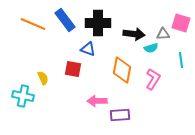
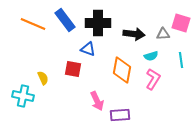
cyan semicircle: moved 8 px down
pink arrow: rotated 114 degrees counterclockwise
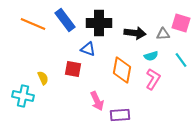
black cross: moved 1 px right
black arrow: moved 1 px right, 1 px up
cyan line: rotated 28 degrees counterclockwise
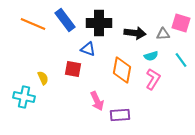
cyan cross: moved 1 px right, 1 px down
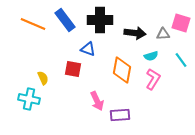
black cross: moved 1 px right, 3 px up
cyan cross: moved 5 px right, 2 px down
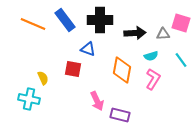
black arrow: rotated 10 degrees counterclockwise
purple rectangle: rotated 18 degrees clockwise
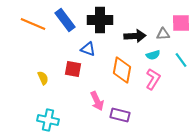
pink square: rotated 18 degrees counterclockwise
black arrow: moved 3 px down
cyan semicircle: moved 2 px right, 1 px up
cyan cross: moved 19 px right, 21 px down
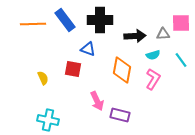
orange line: rotated 25 degrees counterclockwise
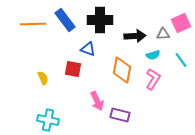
pink square: rotated 24 degrees counterclockwise
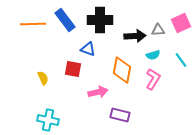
gray triangle: moved 5 px left, 4 px up
pink arrow: moved 1 px right, 9 px up; rotated 78 degrees counterclockwise
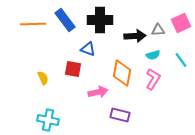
orange diamond: moved 3 px down
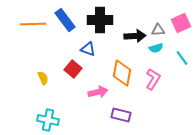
cyan semicircle: moved 3 px right, 7 px up
cyan line: moved 1 px right, 2 px up
red square: rotated 30 degrees clockwise
purple rectangle: moved 1 px right
